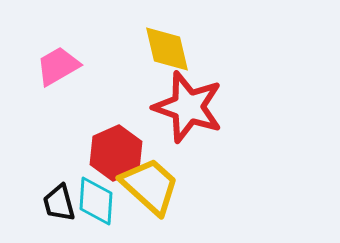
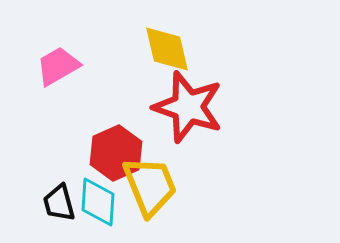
yellow trapezoid: rotated 26 degrees clockwise
cyan diamond: moved 2 px right, 1 px down
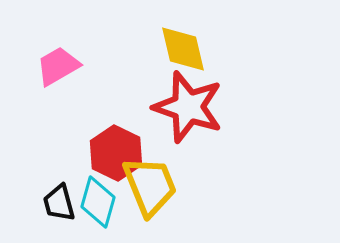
yellow diamond: moved 16 px right
red hexagon: rotated 10 degrees counterclockwise
cyan diamond: rotated 12 degrees clockwise
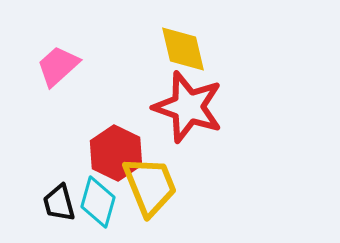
pink trapezoid: rotated 12 degrees counterclockwise
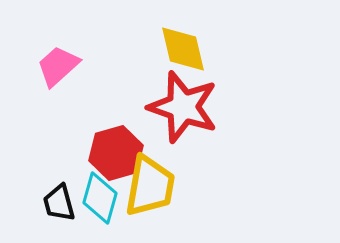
red star: moved 5 px left
red hexagon: rotated 18 degrees clockwise
yellow trapezoid: rotated 32 degrees clockwise
cyan diamond: moved 2 px right, 4 px up
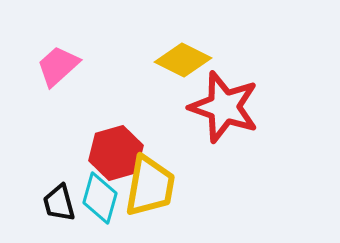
yellow diamond: moved 11 px down; rotated 50 degrees counterclockwise
red star: moved 41 px right
